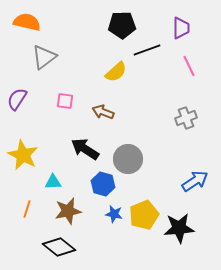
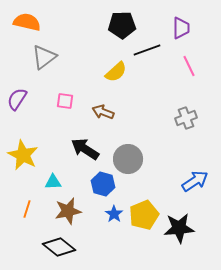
blue star: rotated 24 degrees clockwise
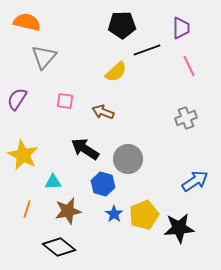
gray triangle: rotated 12 degrees counterclockwise
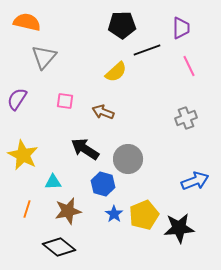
blue arrow: rotated 12 degrees clockwise
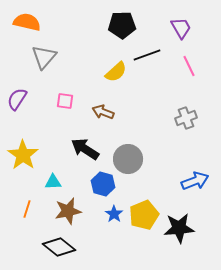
purple trapezoid: rotated 30 degrees counterclockwise
black line: moved 5 px down
yellow star: rotated 8 degrees clockwise
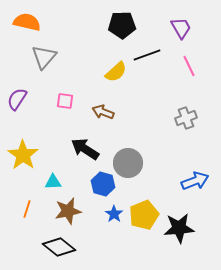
gray circle: moved 4 px down
